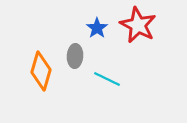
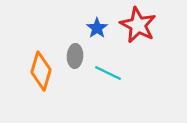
cyan line: moved 1 px right, 6 px up
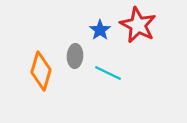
blue star: moved 3 px right, 2 px down
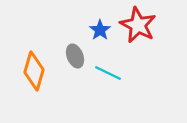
gray ellipse: rotated 25 degrees counterclockwise
orange diamond: moved 7 px left
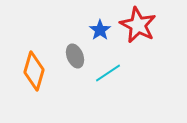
cyan line: rotated 60 degrees counterclockwise
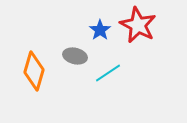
gray ellipse: rotated 55 degrees counterclockwise
